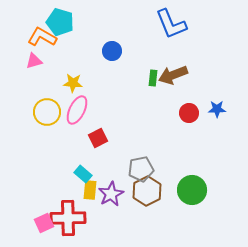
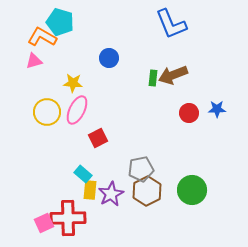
blue circle: moved 3 px left, 7 px down
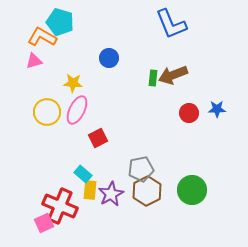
red cross: moved 8 px left, 12 px up; rotated 24 degrees clockwise
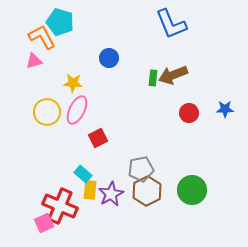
orange L-shape: rotated 32 degrees clockwise
blue star: moved 8 px right
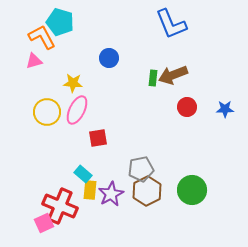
red circle: moved 2 px left, 6 px up
red square: rotated 18 degrees clockwise
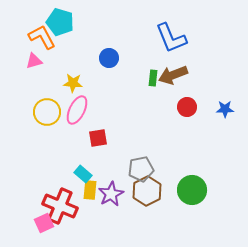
blue L-shape: moved 14 px down
